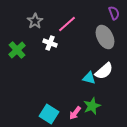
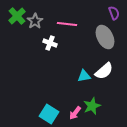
pink line: rotated 48 degrees clockwise
green cross: moved 34 px up
cyan triangle: moved 5 px left, 2 px up; rotated 24 degrees counterclockwise
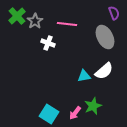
white cross: moved 2 px left
green star: moved 1 px right
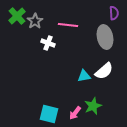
purple semicircle: rotated 16 degrees clockwise
pink line: moved 1 px right, 1 px down
gray ellipse: rotated 15 degrees clockwise
cyan square: rotated 18 degrees counterclockwise
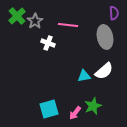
cyan square: moved 5 px up; rotated 30 degrees counterclockwise
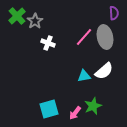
pink line: moved 16 px right, 12 px down; rotated 54 degrees counterclockwise
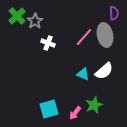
gray ellipse: moved 2 px up
cyan triangle: moved 1 px left, 2 px up; rotated 32 degrees clockwise
green star: moved 1 px right, 1 px up
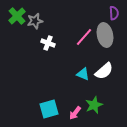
gray star: rotated 21 degrees clockwise
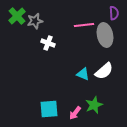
pink line: moved 12 px up; rotated 42 degrees clockwise
cyan square: rotated 12 degrees clockwise
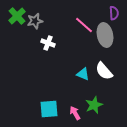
pink line: rotated 48 degrees clockwise
white semicircle: rotated 90 degrees clockwise
pink arrow: rotated 112 degrees clockwise
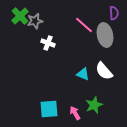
green cross: moved 3 px right
